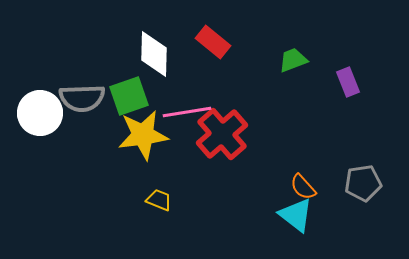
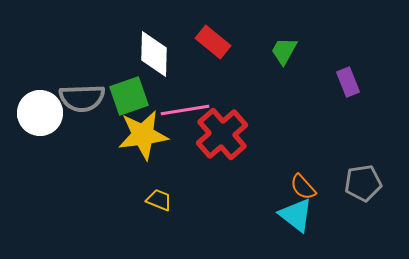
green trapezoid: moved 9 px left, 9 px up; rotated 40 degrees counterclockwise
pink line: moved 2 px left, 2 px up
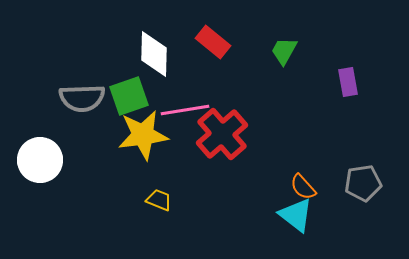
purple rectangle: rotated 12 degrees clockwise
white circle: moved 47 px down
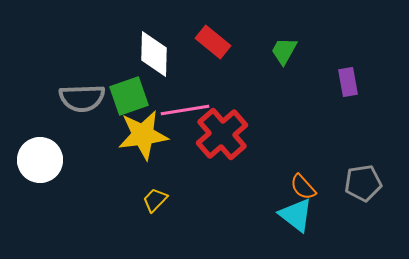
yellow trapezoid: moved 4 px left; rotated 68 degrees counterclockwise
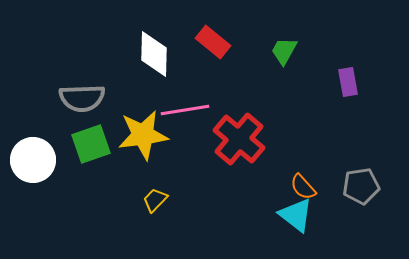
green square: moved 38 px left, 48 px down
red cross: moved 17 px right, 5 px down; rotated 9 degrees counterclockwise
white circle: moved 7 px left
gray pentagon: moved 2 px left, 3 px down
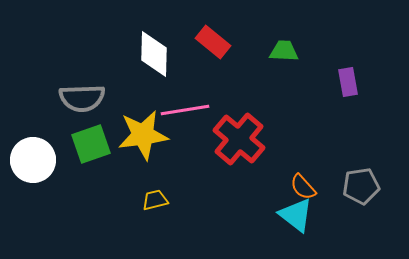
green trapezoid: rotated 64 degrees clockwise
yellow trapezoid: rotated 32 degrees clockwise
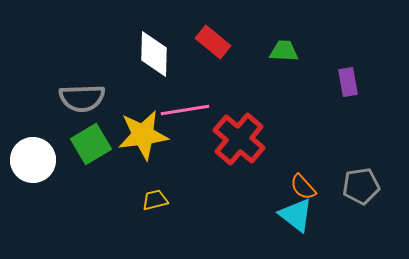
green square: rotated 12 degrees counterclockwise
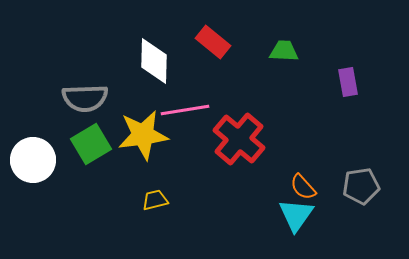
white diamond: moved 7 px down
gray semicircle: moved 3 px right
cyan triangle: rotated 27 degrees clockwise
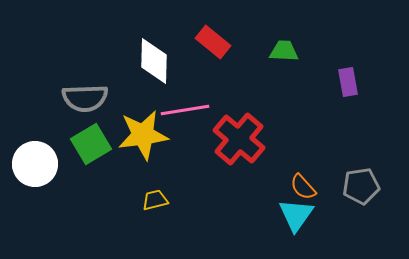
white circle: moved 2 px right, 4 px down
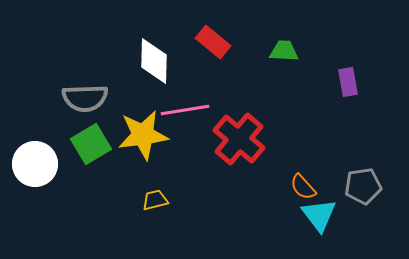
gray pentagon: moved 2 px right
cyan triangle: moved 23 px right; rotated 12 degrees counterclockwise
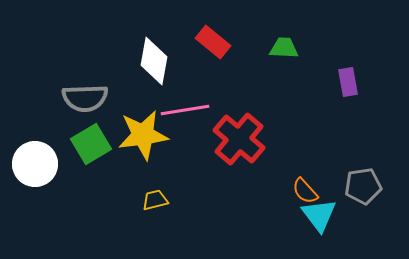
green trapezoid: moved 3 px up
white diamond: rotated 9 degrees clockwise
orange semicircle: moved 2 px right, 4 px down
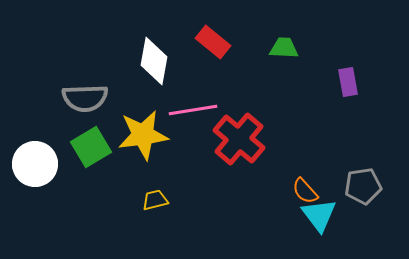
pink line: moved 8 px right
green square: moved 3 px down
